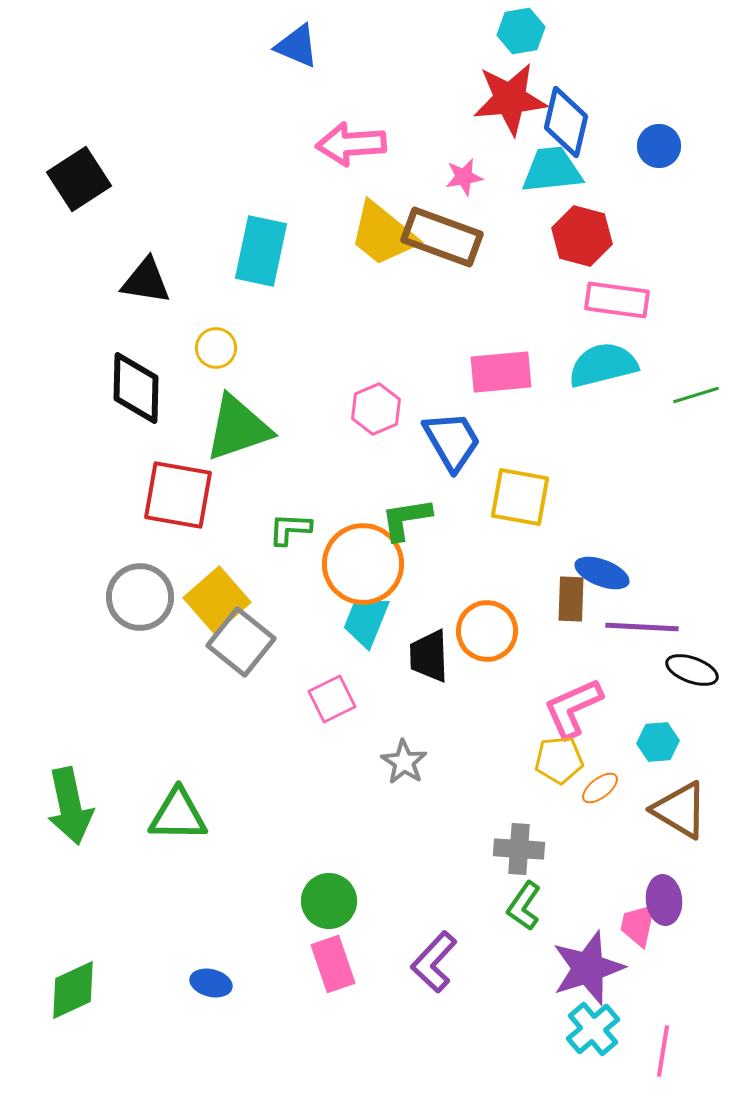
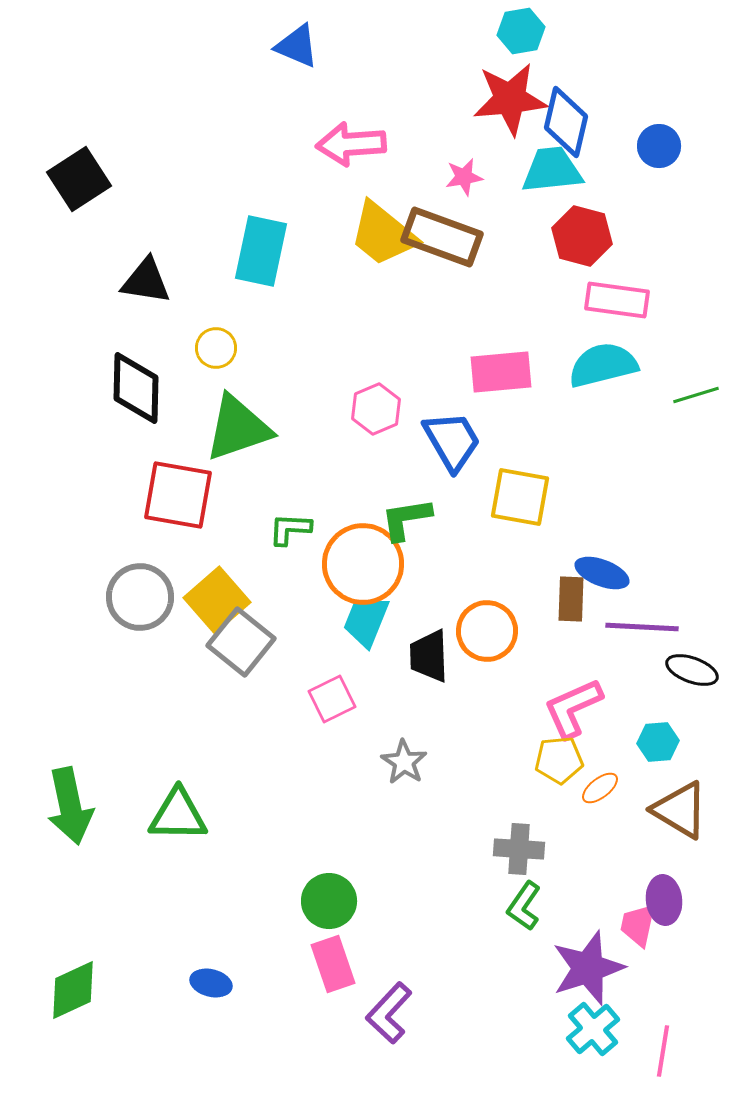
purple L-shape at (434, 962): moved 45 px left, 51 px down
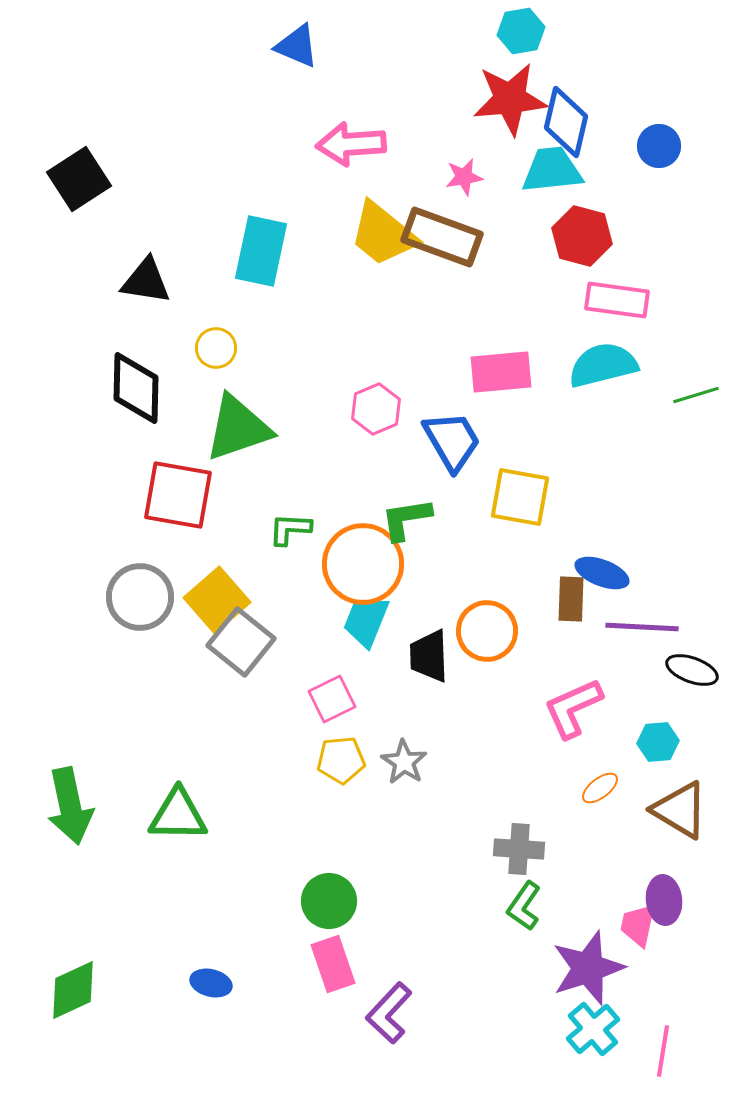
yellow pentagon at (559, 760): moved 218 px left
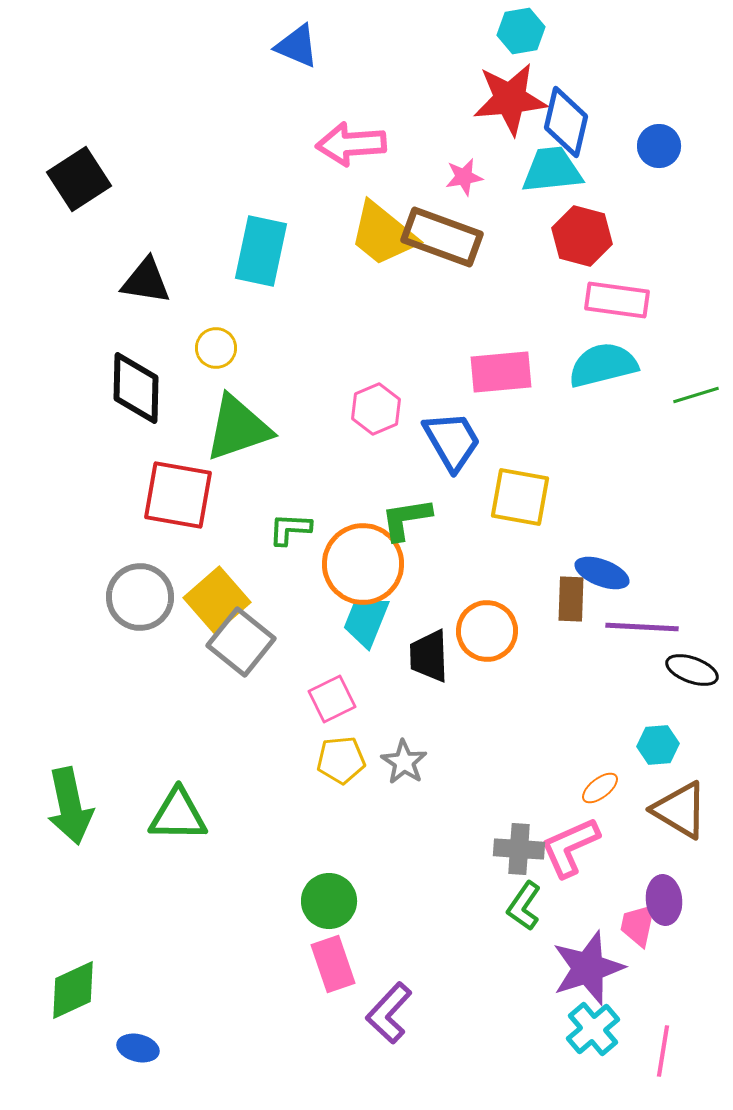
pink L-shape at (573, 708): moved 3 px left, 139 px down
cyan hexagon at (658, 742): moved 3 px down
blue ellipse at (211, 983): moved 73 px left, 65 px down
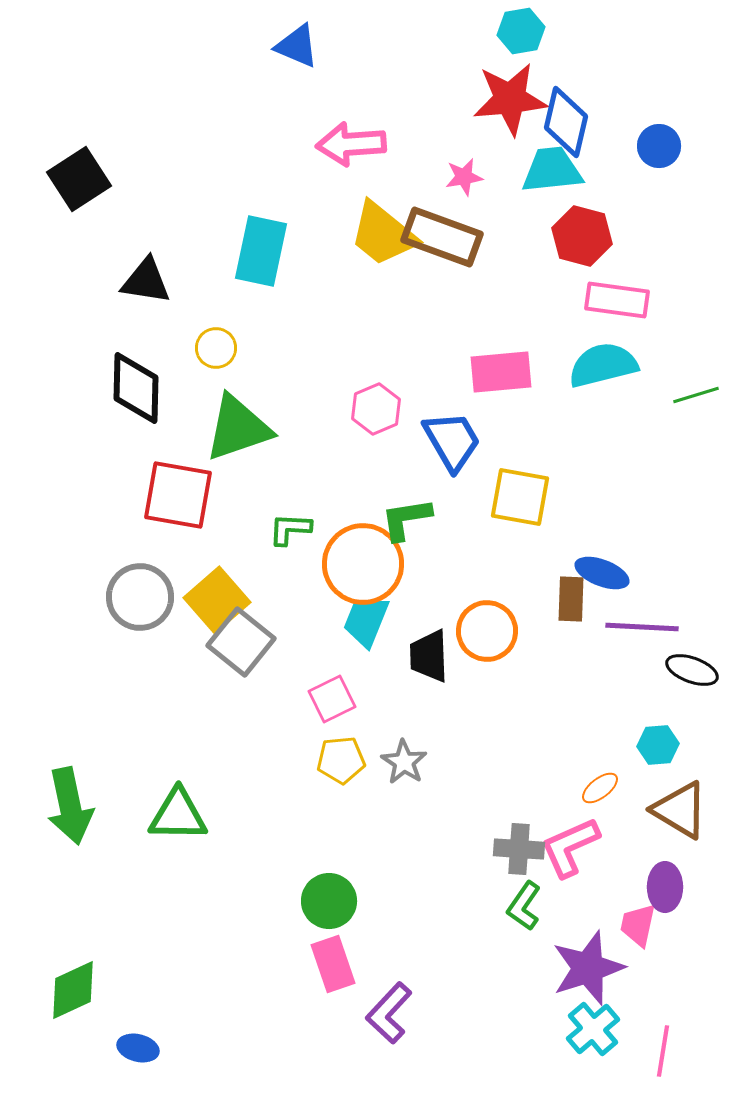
purple ellipse at (664, 900): moved 1 px right, 13 px up; rotated 6 degrees clockwise
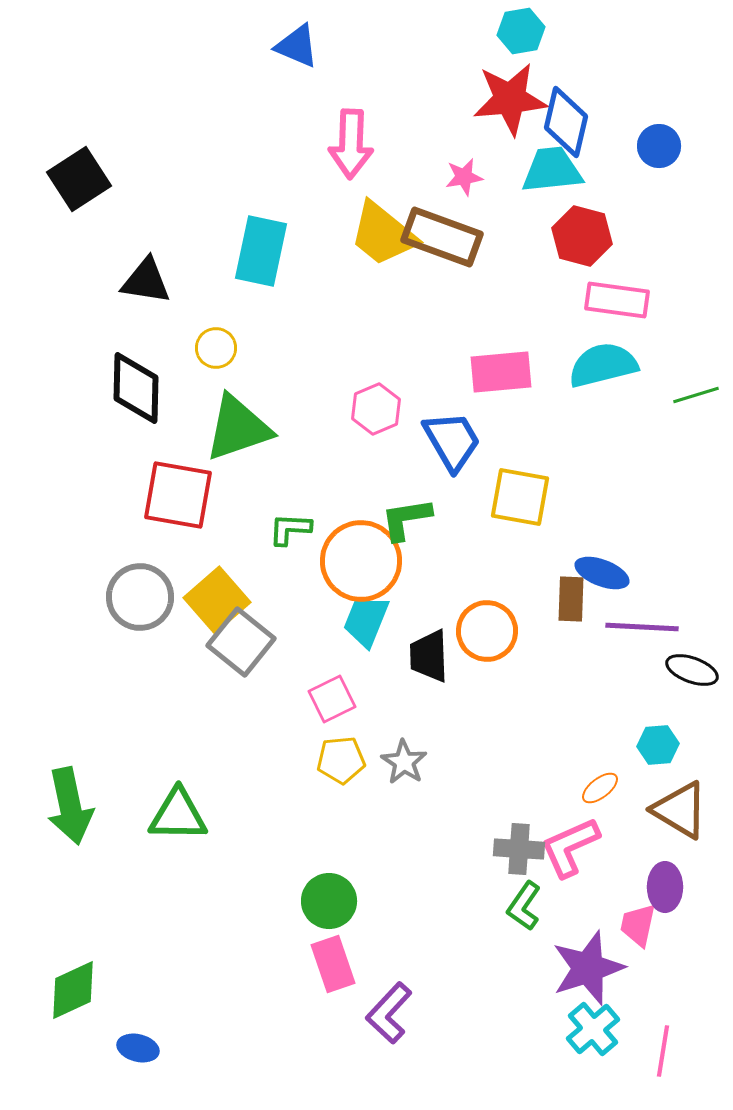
pink arrow at (351, 144): rotated 84 degrees counterclockwise
orange circle at (363, 564): moved 2 px left, 3 px up
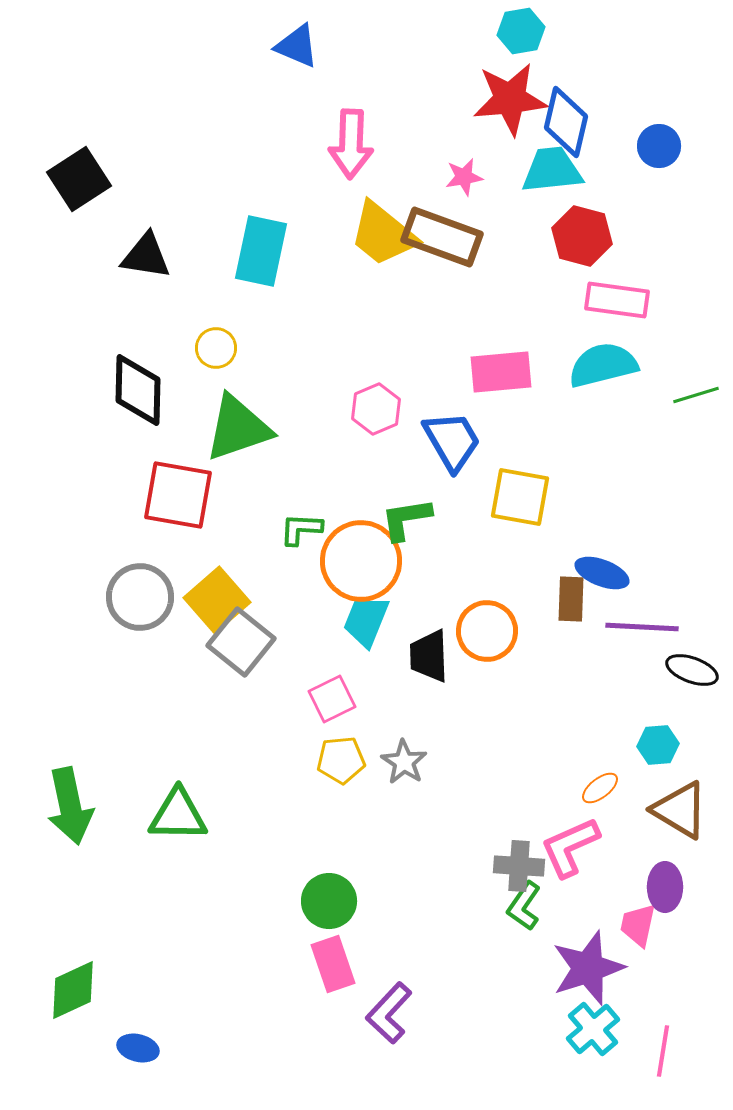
black triangle at (146, 281): moved 25 px up
black diamond at (136, 388): moved 2 px right, 2 px down
green L-shape at (290, 529): moved 11 px right
gray cross at (519, 849): moved 17 px down
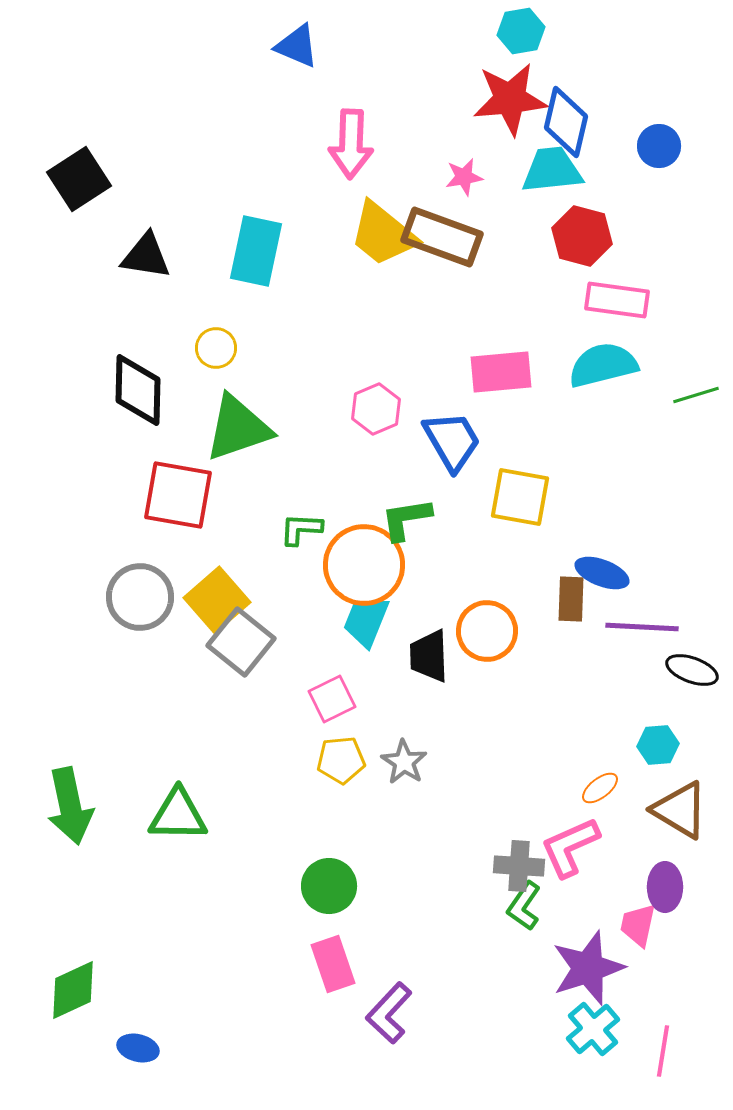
cyan rectangle at (261, 251): moved 5 px left
orange circle at (361, 561): moved 3 px right, 4 px down
green circle at (329, 901): moved 15 px up
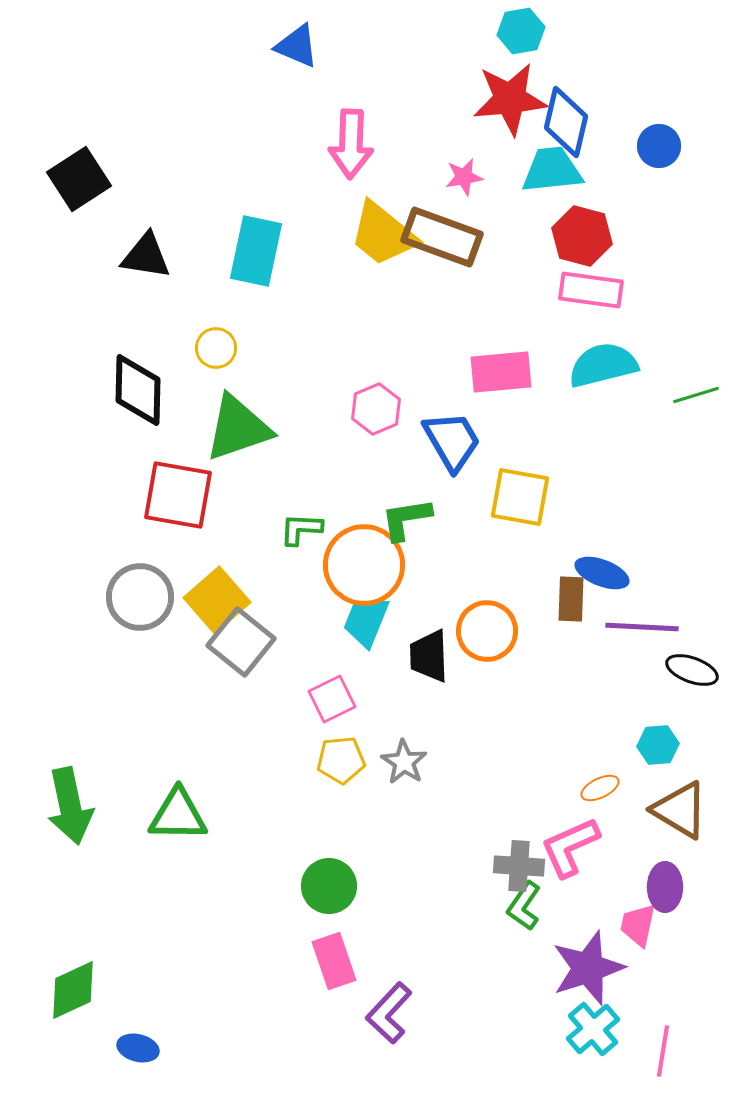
pink rectangle at (617, 300): moved 26 px left, 10 px up
orange ellipse at (600, 788): rotated 12 degrees clockwise
pink rectangle at (333, 964): moved 1 px right, 3 px up
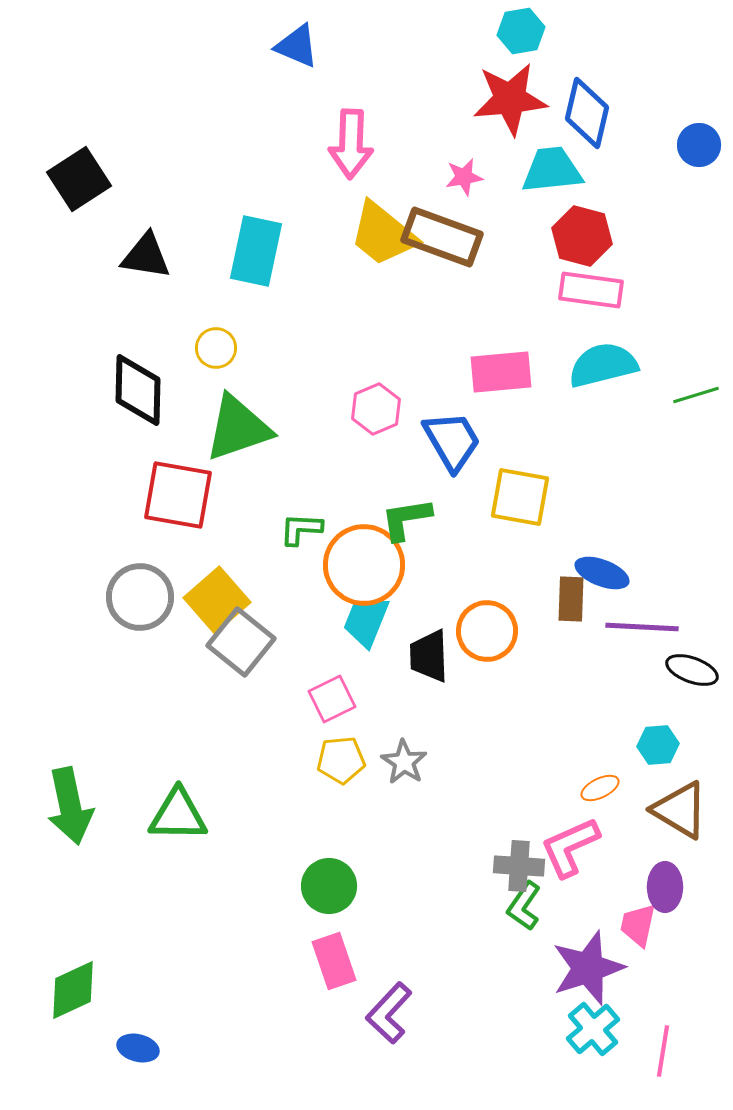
blue diamond at (566, 122): moved 21 px right, 9 px up
blue circle at (659, 146): moved 40 px right, 1 px up
